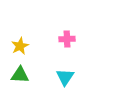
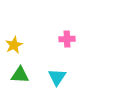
yellow star: moved 6 px left, 1 px up
cyan triangle: moved 8 px left
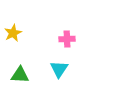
yellow star: moved 1 px left, 12 px up
cyan triangle: moved 2 px right, 8 px up
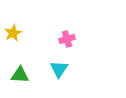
pink cross: rotated 14 degrees counterclockwise
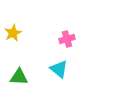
cyan triangle: rotated 24 degrees counterclockwise
green triangle: moved 1 px left, 2 px down
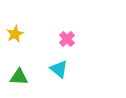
yellow star: moved 2 px right, 1 px down
pink cross: rotated 28 degrees counterclockwise
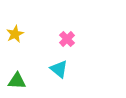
green triangle: moved 2 px left, 4 px down
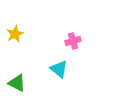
pink cross: moved 6 px right, 2 px down; rotated 28 degrees clockwise
green triangle: moved 2 px down; rotated 24 degrees clockwise
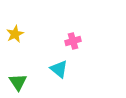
green triangle: moved 1 px right, 1 px up; rotated 30 degrees clockwise
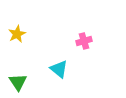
yellow star: moved 2 px right
pink cross: moved 11 px right
